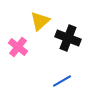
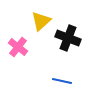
yellow triangle: moved 1 px right
blue line: rotated 42 degrees clockwise
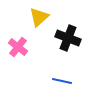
yellow triangle: moved 2 px left, 4 px up
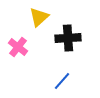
black cross: rotated 25 degrees counterclockwise
blue line: rotated 60 degrees counterclockwise
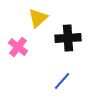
yellow triangle: moved 1 px left, 1 px down
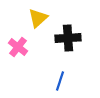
blue line: moved 2 px left; rotated 24 degrees counterclockwise
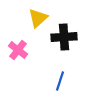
black cross: moved 4 px left, 1 px up
pink cross: moved 3 px down
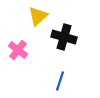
yellow triangle: moved 2 px up
black cross: rotated 20 degrees clockwise
